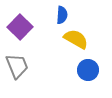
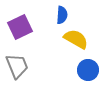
purple square: rotated 20 degrees clockwise
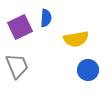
blue semicircle: moved 16 px left, 3 px down
yellow semicircle: rotated 140 degrees clockwise
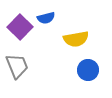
blue semicircle: rotated 72 degrees clockwise
purple square: rotated 20 degrees counterclockwise
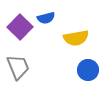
yellow semicircle: moved 1 px up
gray trapezoid: moved 1 px right, 1 px down
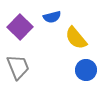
blue semicircle: moved 6 px right, 1 px up
yellow semicircle: rotated 60 degrees clockwise
blue circle: moved 2 px left
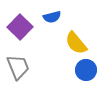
yellow semicircle: moved 5 px down
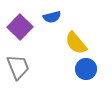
blue circle: moved 1 px up
